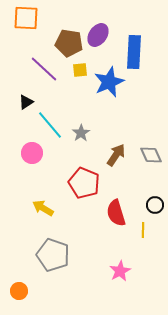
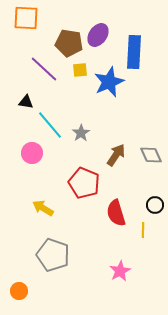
black triangle: rotated 42 degrees clockwise
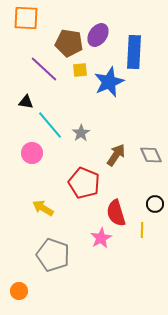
black circle: moved 1 px up
yellow line: moved 1 px left
pink star: moved 19 px left, 33 px up
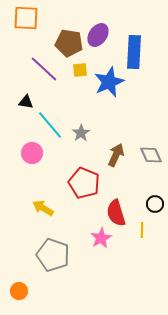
brown arrow: rotated 10 degrees counterclockwise
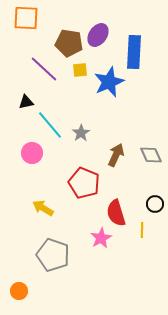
black triangle: rotated 21 degrees counterclockwise
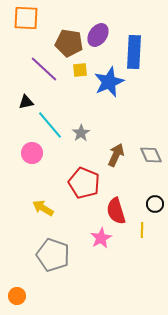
red semicircle: moved 2 px up
orange circle: moved 2 px left, 5 px down
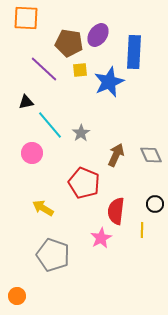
red semicircle: rotated 24 degrees clockwise
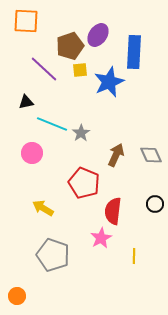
orange square: moved 3 px down
brown pentagon: moved 1 px right, 3 px down; rotated 28 degrees counterclockwise
cyan line: moved 2 px right, 1 px up; rotated 28 degrees counterclockwise
red semicircle: moved 3 px left
yellow line: moved 8 px left, 26 px down
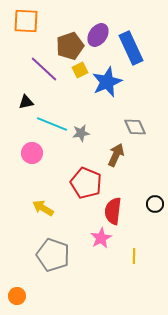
blue rectangle: moved 3 px left, 4 px up; rotated 28 degrees counterclockwise
yellow square: rotated 21 degrees counterclockwise
blue star: moved 2 px left
gray star: rotated 24 degrees clockwise
gray diamond: moved 16 px left, 28 px up
red pentagon: moved 2 px right
